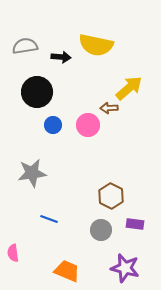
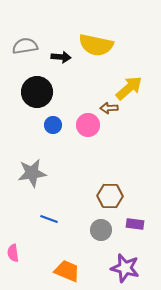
brown hexagon: moved 1 px left; rotated 25 degrees counterclockwise
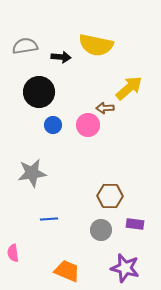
black circle: moved 2 px right
brown arrow: moved 4 px left
blue line: rotated 24 degrees counterclockwise
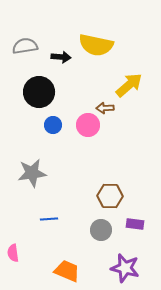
yellow arrow: moved 3 px up
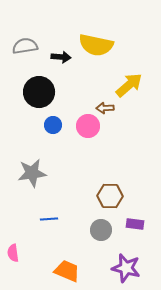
pink circle: moved 1 px down
purple star: moved 1 px right
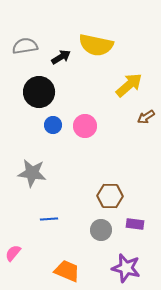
black arrow: rotated 36 degrees counterclockwise
brown arrow: moved 41 px right, 9 px down; rotated 30 degrees counterclockwise
pink circle: moved 3 px left
gray star: rotated 16 degrees clockwise
pink semicircle: rotated 48 degrees clockwise
